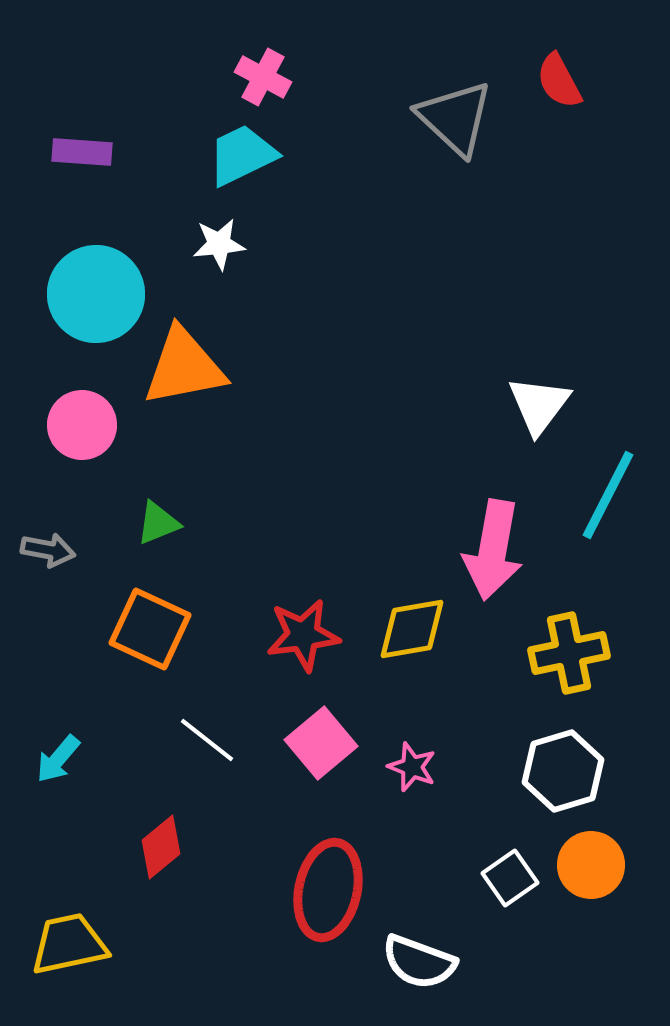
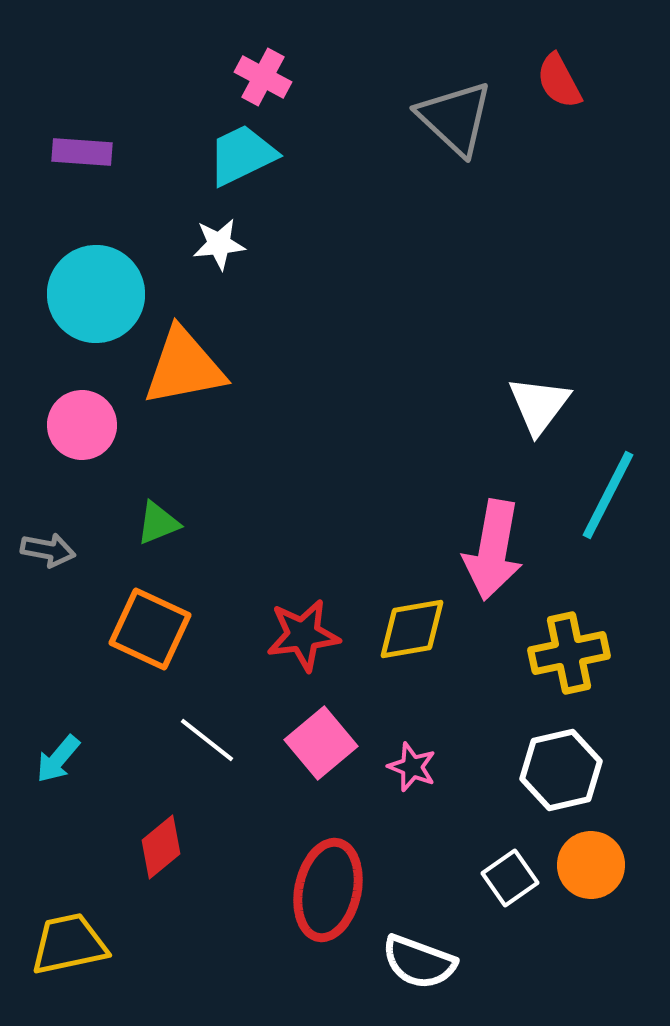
white hexagon: moved 2 px left, 1 px up; rotated 4 degrees clockwise
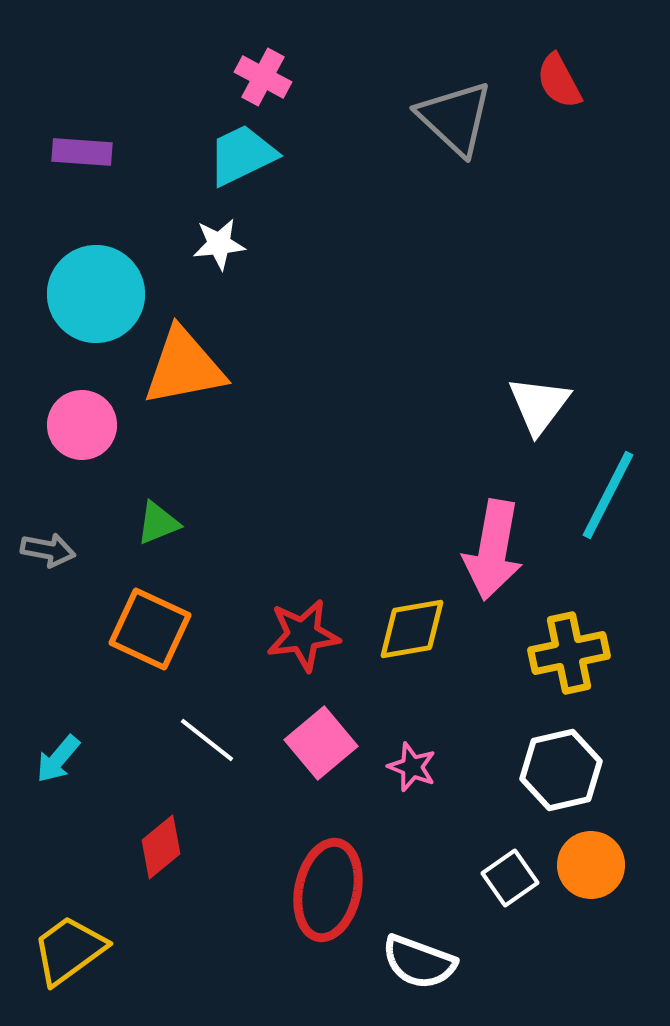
yellow trapezoid: moved 6 px down; rotated 24 degrees counterclockwise
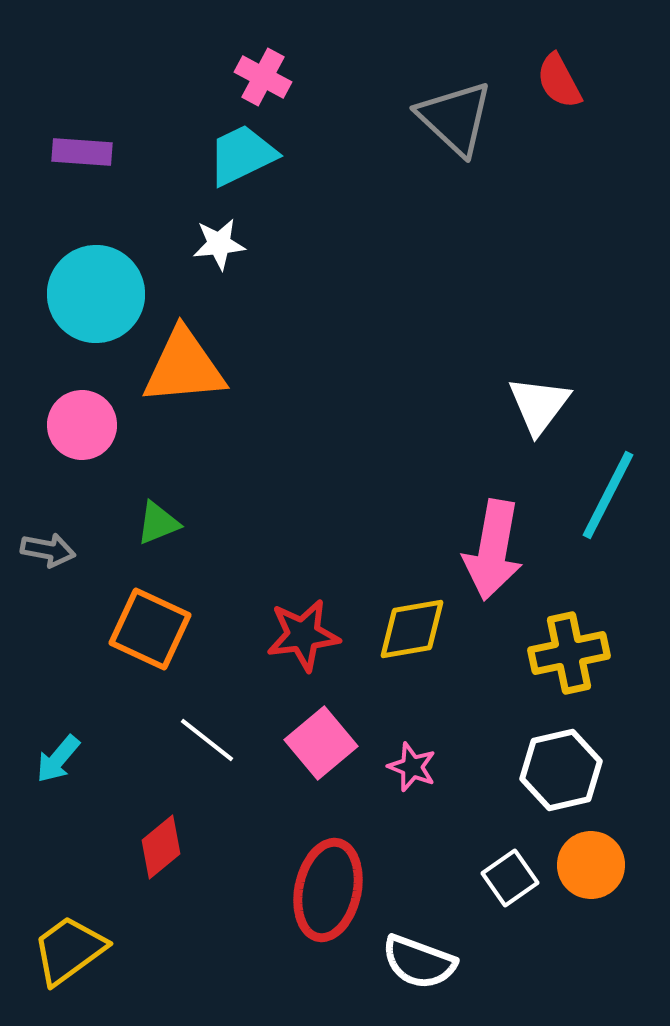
orange triangle: rotated 6 degrees clockwise
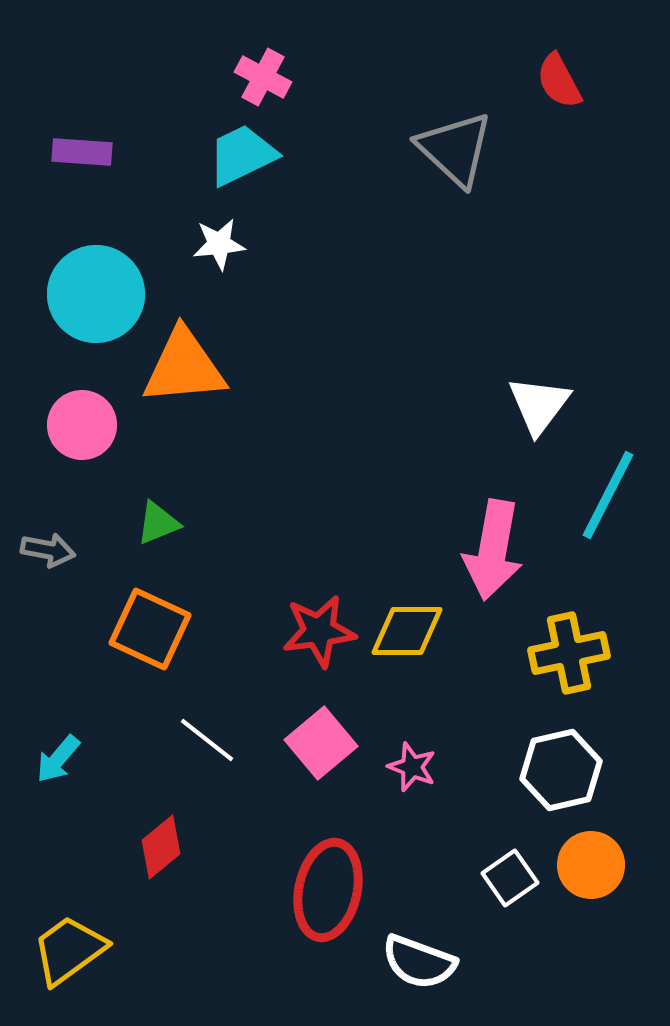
gray triangle: moved 31 px down
yellow diamond: moved 5 px left, 2 px down; rotated 10 degrees clockwise
red star: moved 16 px right, 4 px up
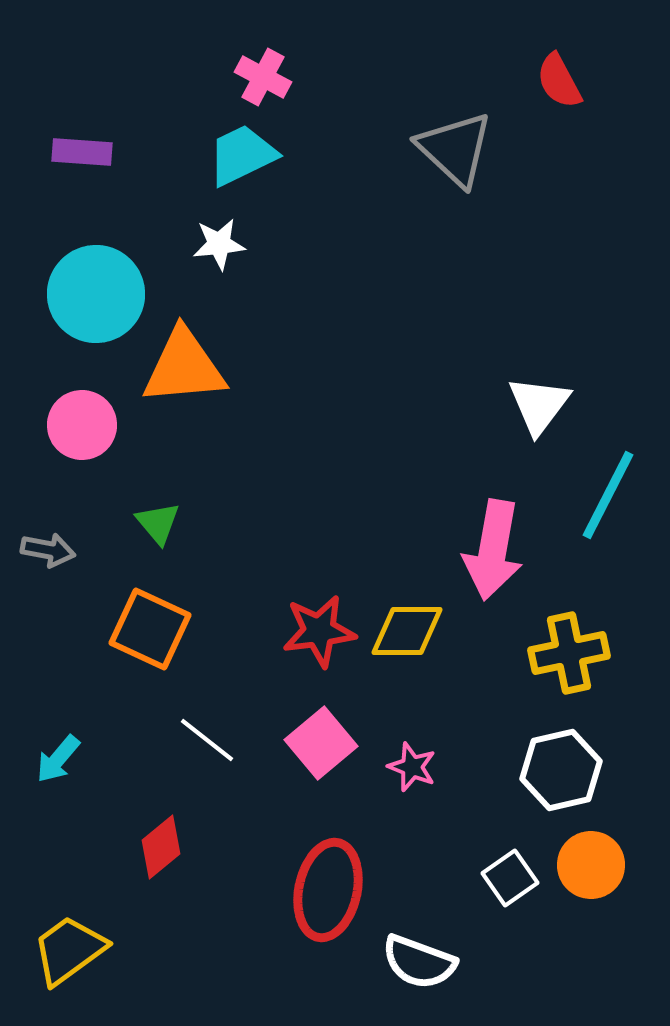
green triangle: rotated 48 degrees counterclockwise
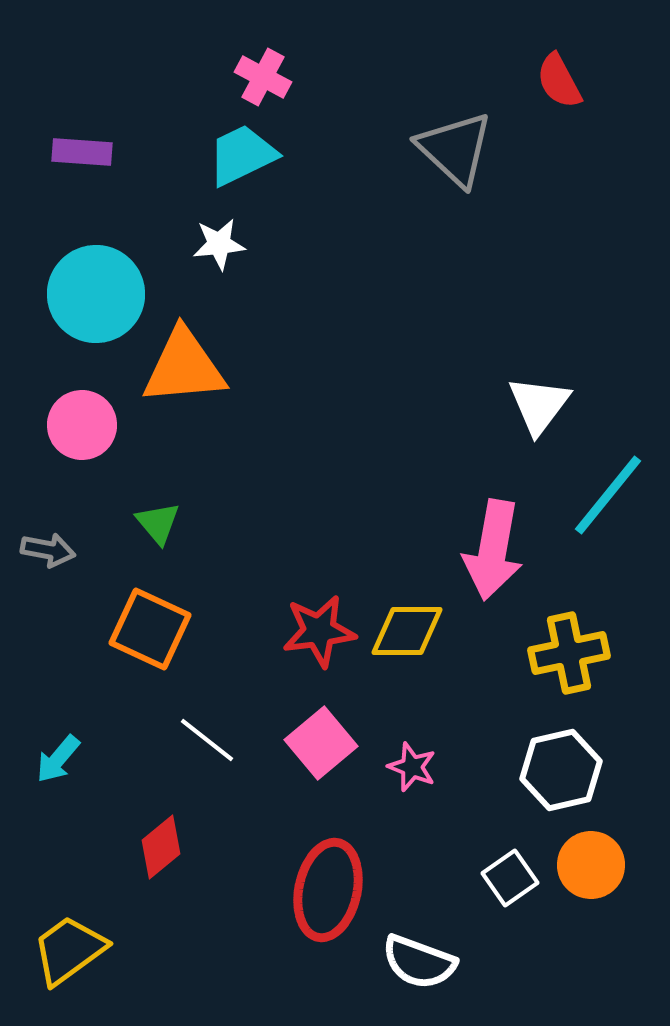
cyan line: rotated 12 degrees clockwise
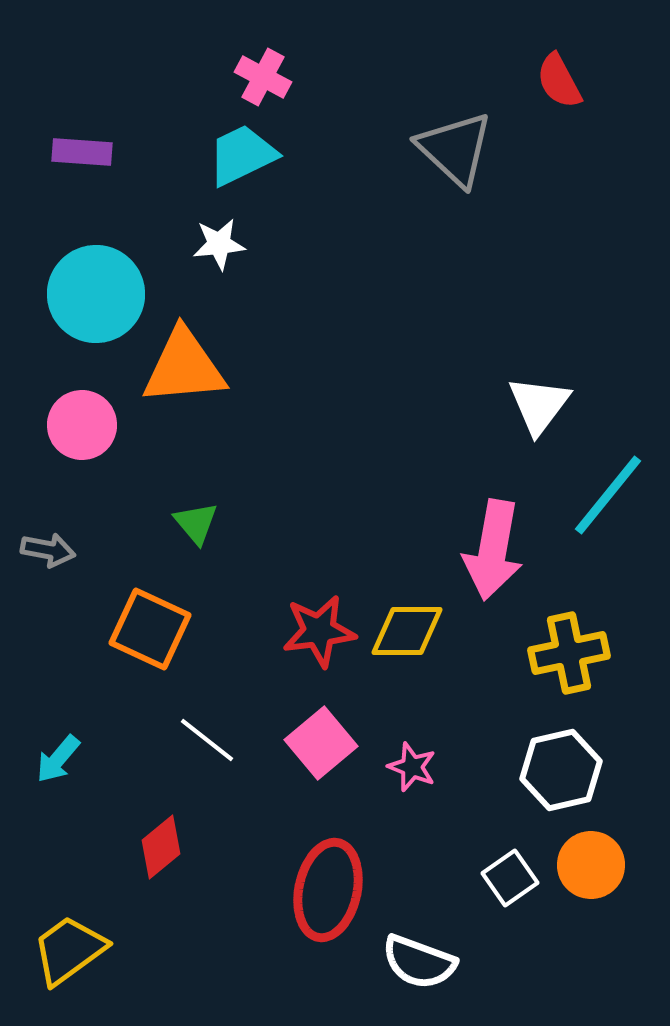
green triangle: moved 38 px right
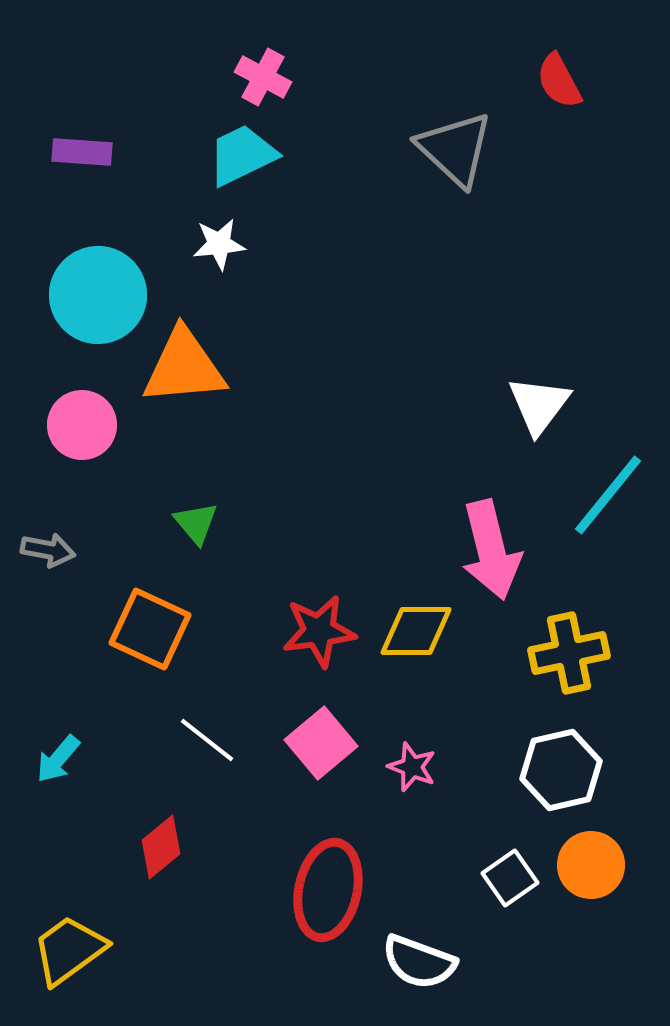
cyan circle: moved 2 px right, 1 px down
pink arrow: moved 2 px left; rotated 24 degrees counterclockwise
yellow diamond: moved 9 px right
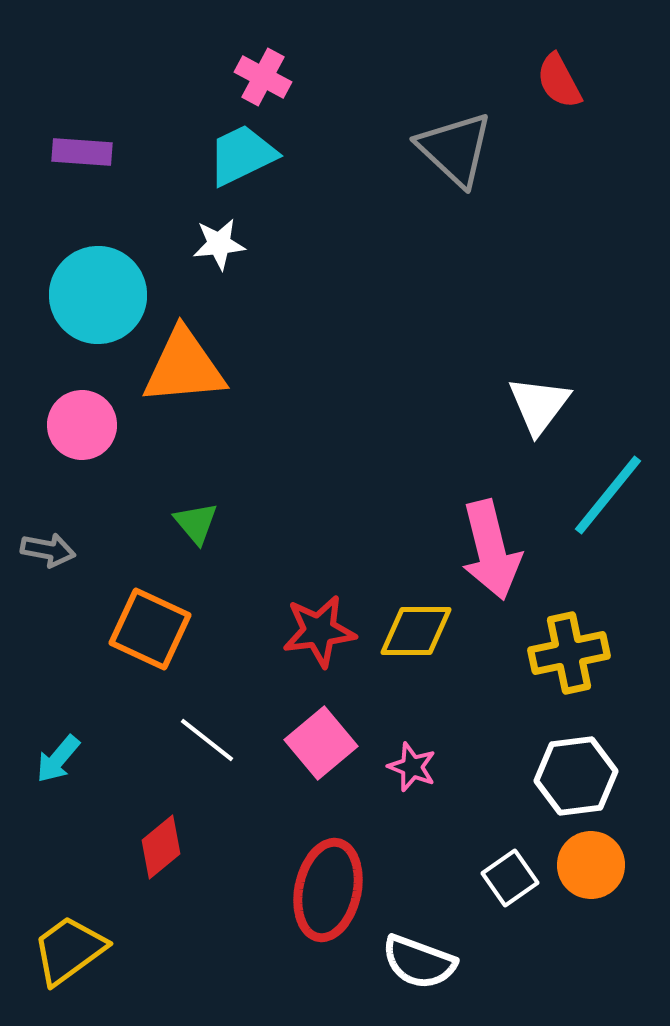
white hexagon: moved 15 px right, 6 px down; rotated 6 degrees clockwise
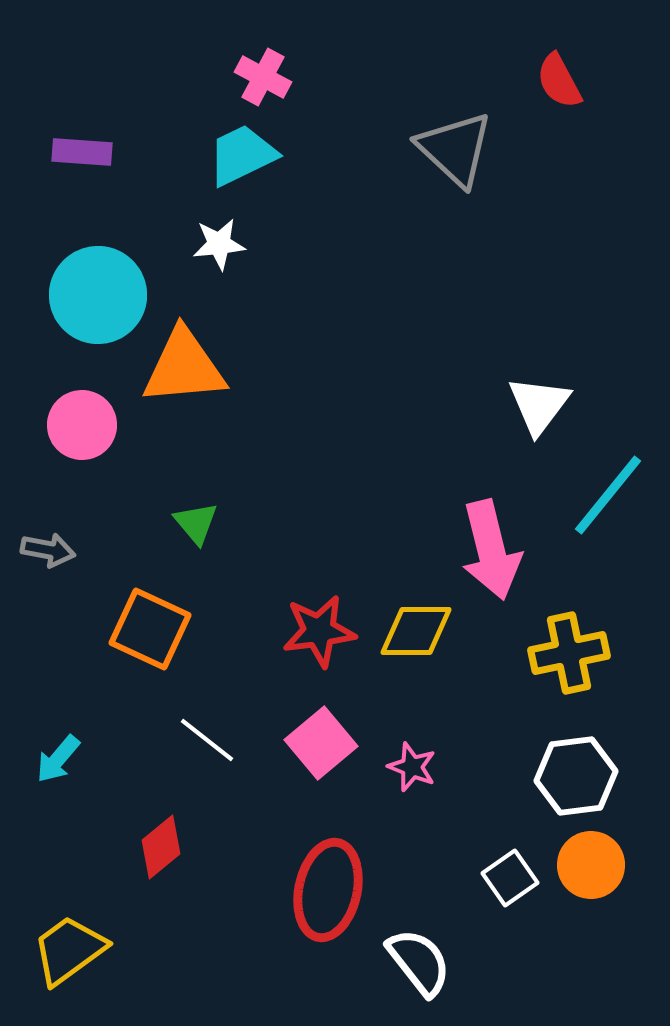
white semicircle: rotated 148 degrees counterclockwise
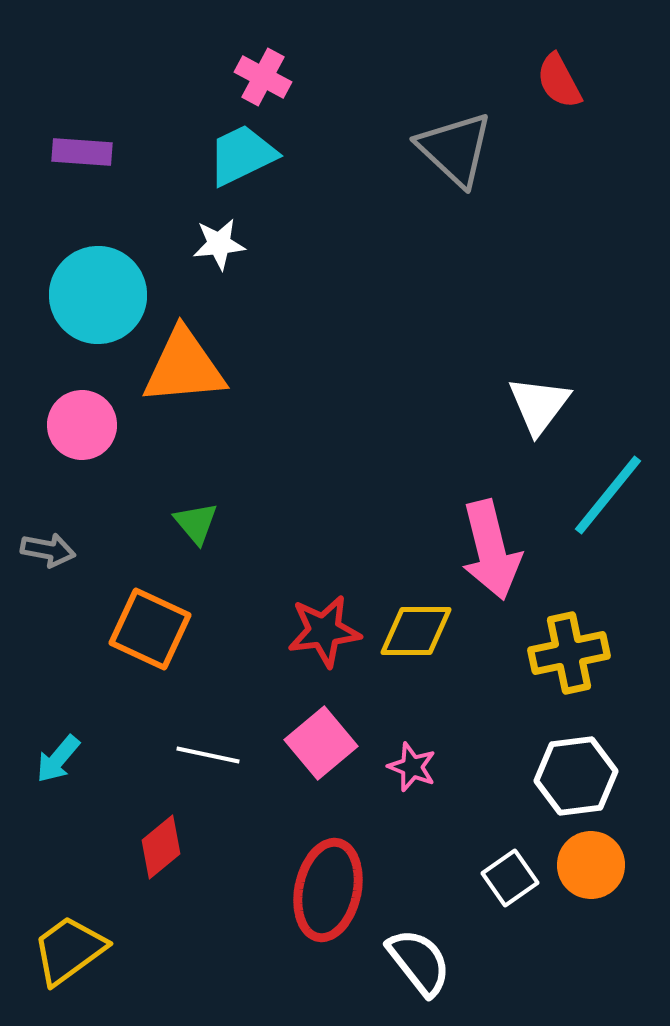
red star: moved 5 px right
white line: moved 1 px right, 15 px down; rotated 26 degrees counterclockwise
